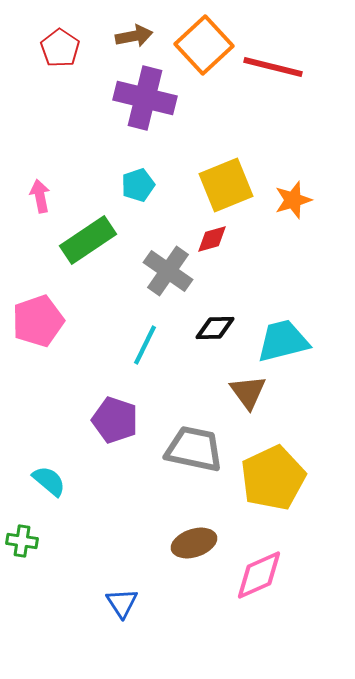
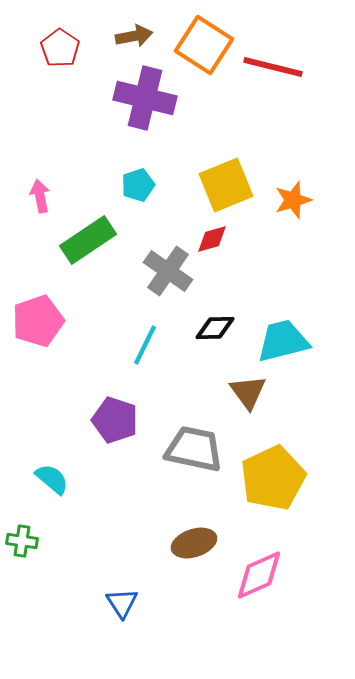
orange square: rotated 14 degrees counterclockwise
cyan semicircle: moved 3 px right, 2 px up
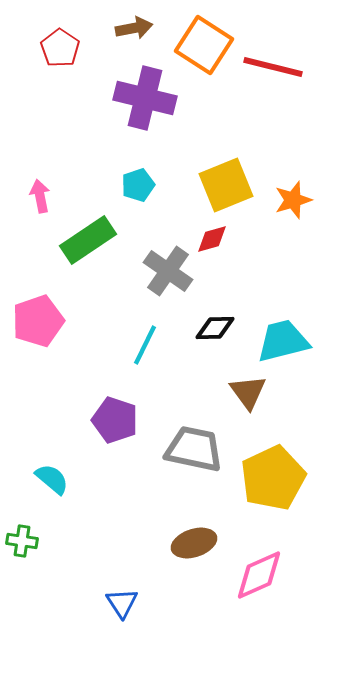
brown arrow: moved 8 px up
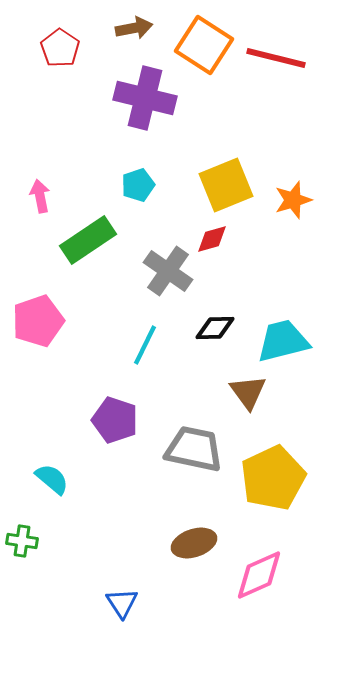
red line: moved 3 px right, 9 px up
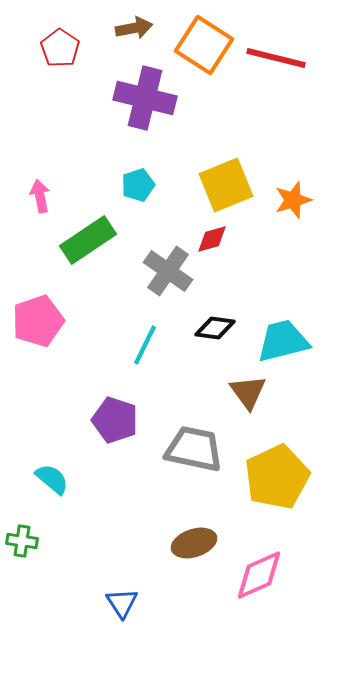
black diamond: rotated 9 degrees clockwise
yellow pentagon: moved 4 px right, 1 px up
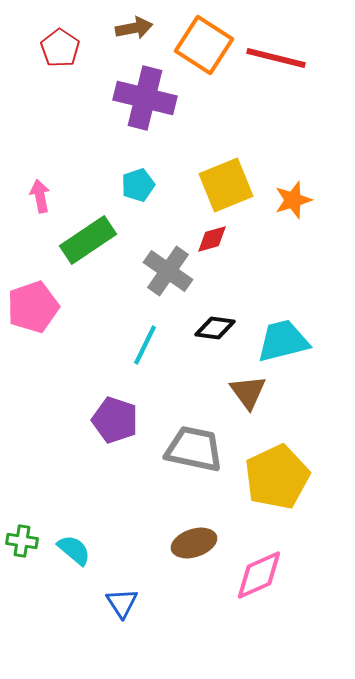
pink pentagon: moved 5 px left, 14 px up
cyan semicircle: moved 22 px right, 71 px down
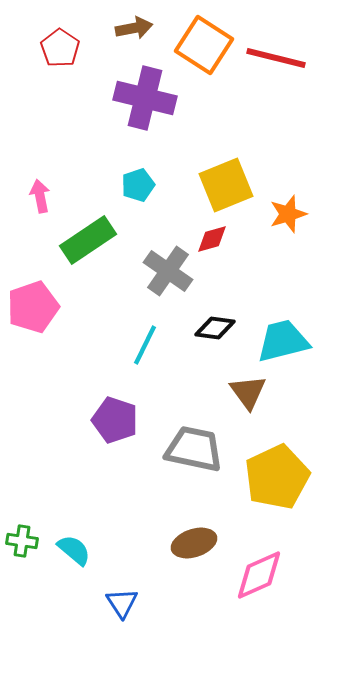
orange star: moved 5 px left, 14 px down
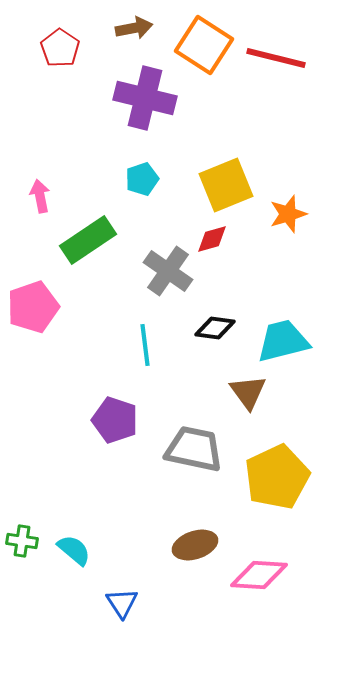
cyan pentagon: moved 4 px right, 6 px up
cyan line: rotated 33 degrees counterclockwise
brown ellipse: moved 1 px right, 2 px down
pink diamond: rotated 28 degrees clockwise
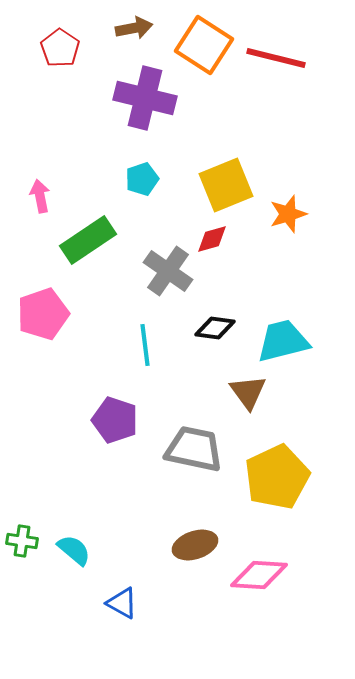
pink pentagon: moved 10 px right, 7 px down
blue triangle: rotated 28 degrees counterclockwise
